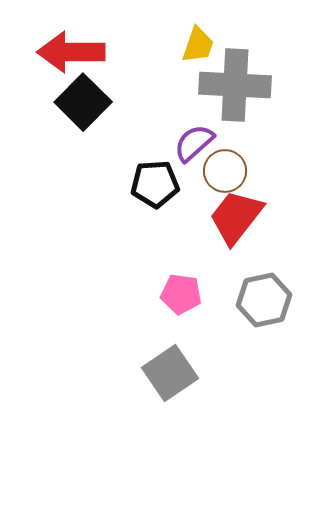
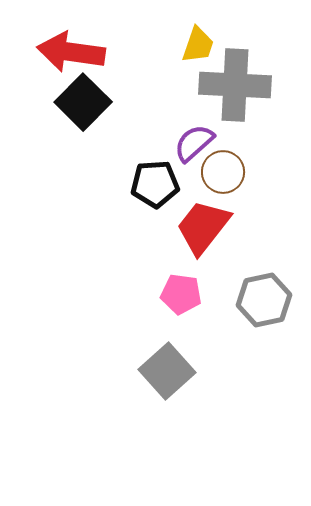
red arrow: rotated 8 degrees clockwise
brown circle: moved 2 px left, 1 px down
red trapezoid: moved 33 px left, 10 px down
gray square: moved 3 px left, 2 px up; rotated 8 degrees counterclockwise
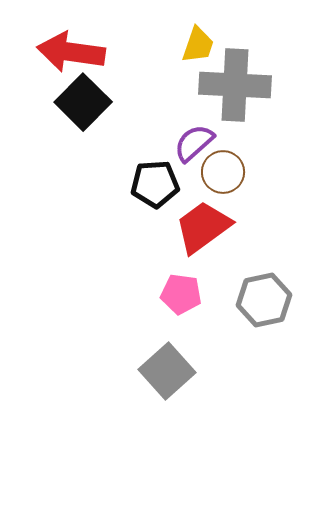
red trapezoid: rotated 16 degrees clockwise
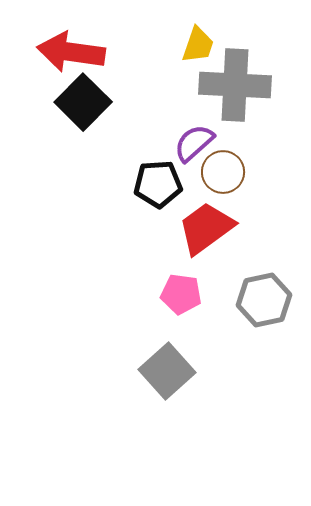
black pentagon: moved 3 px right
red trapezoid: moved 3 px right, 1 px down
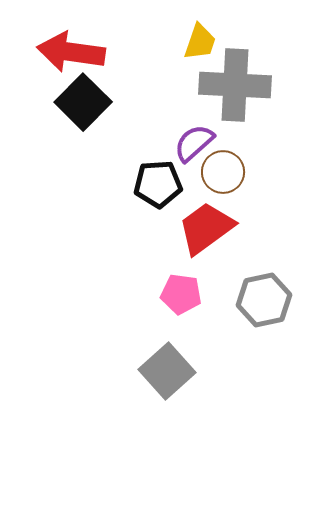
yellow trapezoid: moved 2 px right, 3 px up
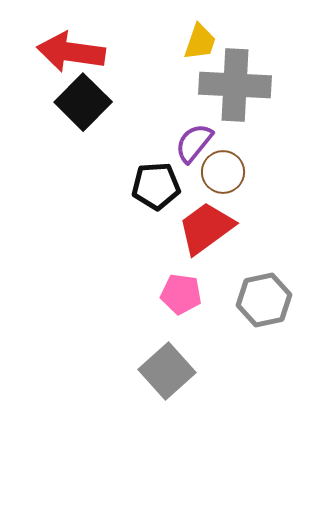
purple semicircle: rotated 9 degrees counterclockwise
black pentagon: moved 2 px left, 2 px down
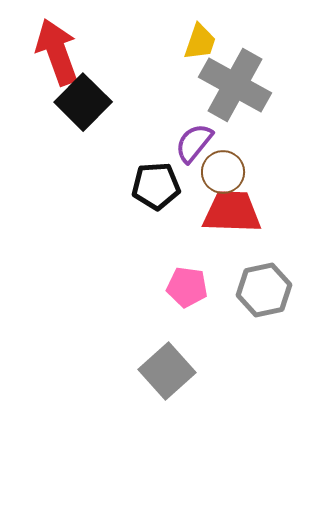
red arrow: moved 14 px left; rotated 62 degrees clockwise
gray cross: rotated 26 degrees clockwise
red trapezoid: moved 26 px right, 16 px up; rotated 38 degrees clockwise
pink pentagon: moved 6 px right, 7 px up
gray hexagon: moved 10 px up
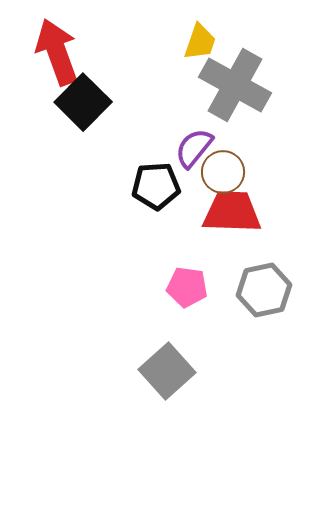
purple semicircle: moved 5 px down
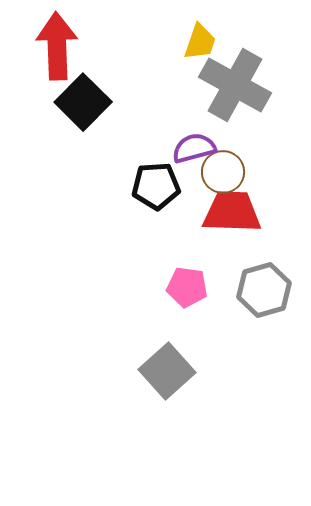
red arrow: moved 6 px up; rotated 18 degrees clockwise
purple semicircle: rotated 36 degrees clockwise
gray hexagon: rotated 4 degrees counterclockwise
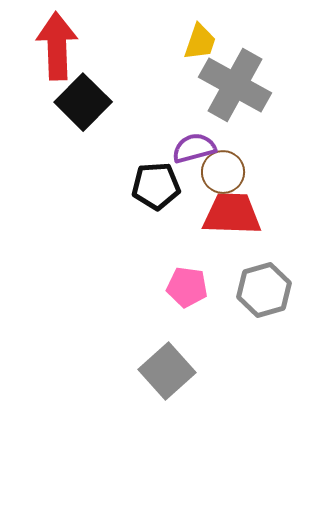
red trapezoid: moved 2 px down
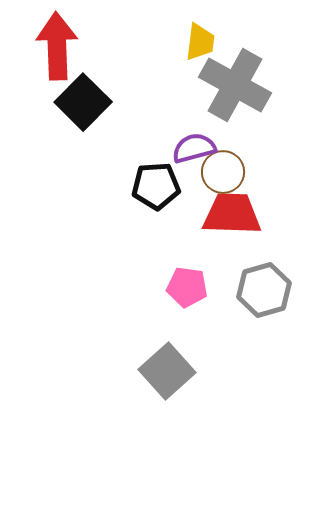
yellow trapezoid: rotated 12 degrees counterclockwise
